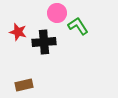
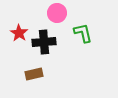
green L-shape: moved 5 px right, 7 px down; rotated 20 degrees clockwise
red star: moved 1 px right, 1 px down; rotated 18 degrees clockwise
brown rectangle: moved 10 px right, 11 px up
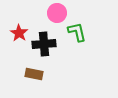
green L-shape: moved 6 px left, 1 px up
black cross: moved 2 px down
brown rectangle: rotated 24 degrees clockwise
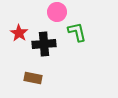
pink circle: moved 1 px up
brown rectangle: moved 1 px left, 4 px down
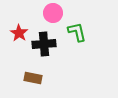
pink circle: moved 4 px left, 1 px down
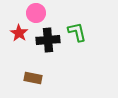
pink circle: moved 17 px left
black cross: moved 4 px right, 4 px up
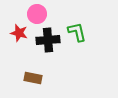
pink circle: moved 1 px right, 1 px down
red star: rotated 18 degrees counterclockwise
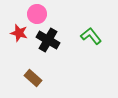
green L-shape: moved 14 px right, 4 px down; rotated 25 degrees counterclockwise
black cross: rotated 35 degrees clockwise
brown rectangle: rotated 30 degrees clockwise
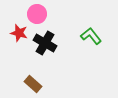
black cross: moved 3 px left, 3 px down
brown rectangle: moved 6 px down
